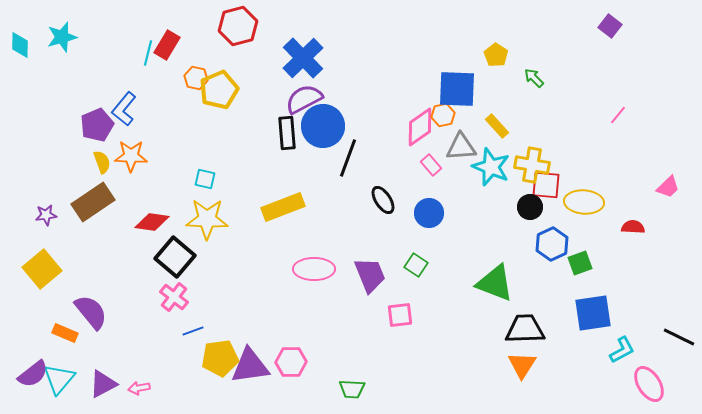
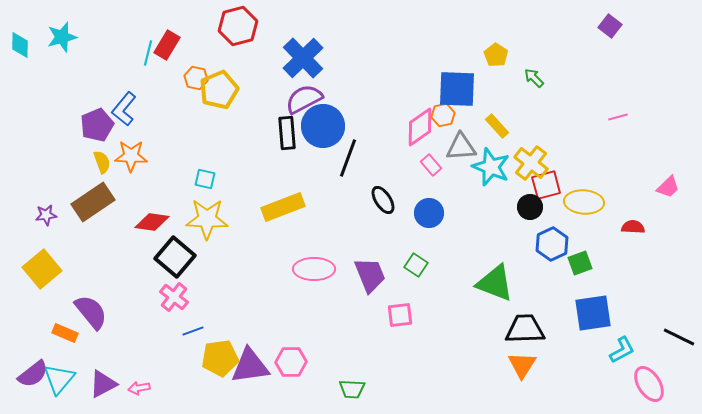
pink line at (618, 115): moved 2 px down; rotated 36 degrees clockwise
yellow cross at (532, 165): moved 1 px left, 2 px up; rotated 28 degrees clockwise
red square at (546, 185): rotated 20 degrees counterclockwise
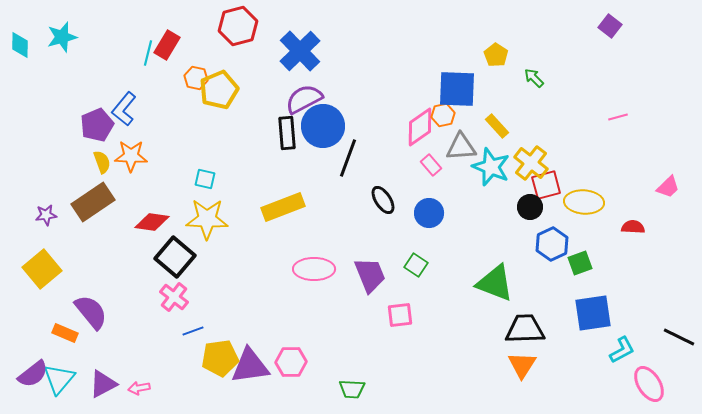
blue cross at (303, 58): moved 3 px left, 7 px up
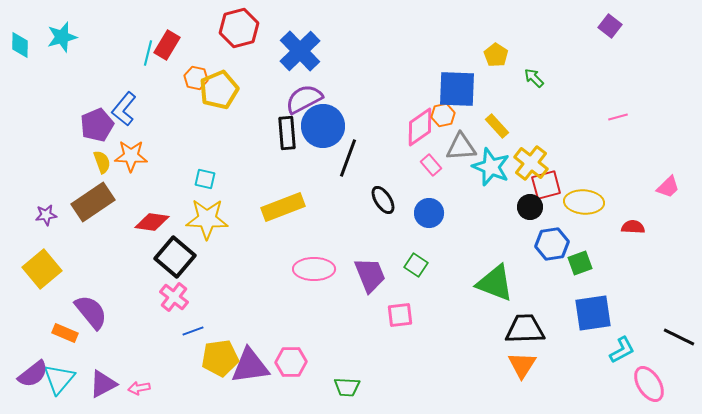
red hexagon at (238, 26): moved 1 px right, 2 px down
blue hexagon at (552, 244): rotated 16 degrees clockwise
green trapezoid at (352, 389): moved 5 px left, 2 px up
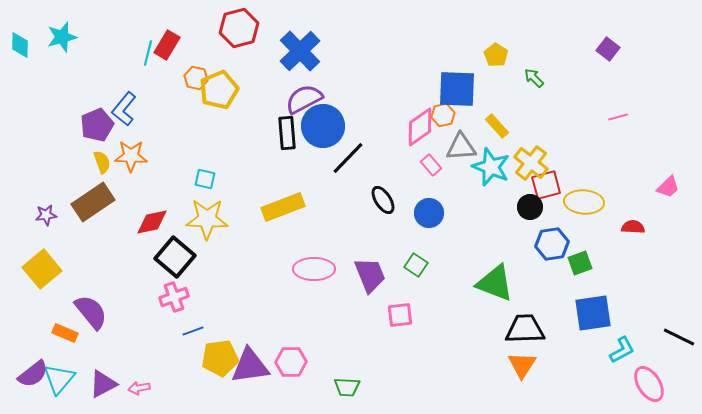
purple square at (610, 26): moved 2 px left, 23 px down
black line at (348, 158): rotated 24 degrees clockwise
red diamond at (152, 222): rotated 20 degrees counterclockwise
pink cross at (174, 297): rotated 32 degrees clockwise
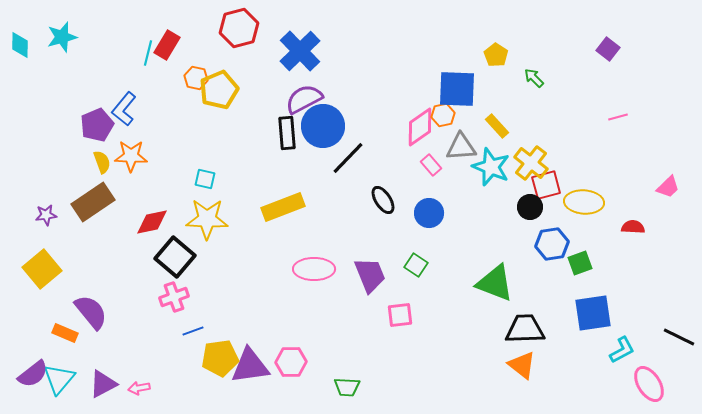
orange triangle at (522, 365): rotated 24 degrees counterclockwise
